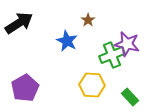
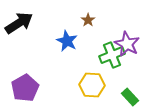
purple star: rotated 15 degrees clockwise
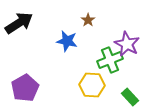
blue star: rotated 15 degrees counterclockwise
green cross: moved 2 px left, 5 px down
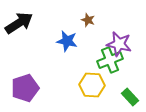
brown star: rotated 16 degrees counterclockwise
purple star: moved 8 px left; rotated 15 degrees counterclockwise
purple pentagon: rotated 12 degrees clockwise
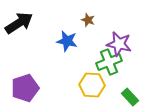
green cross: moved 1 px left, 2 px down
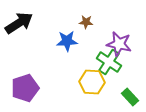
brown star: moved 2 px left, 2 px down; rotated 16 degrees counterclockwise
blue star: rotated 15 degrees counterclockwise
green cross: rotated 35 degrees counterclockwise
yellow hexagon: moved 3 px up
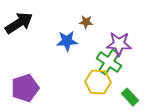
purple star: rotated 10 degrees counterclockwise
yellow hexagon: moved 6 px right
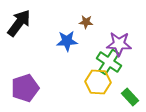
black arrow: rotated 20 degrees counterclockwise
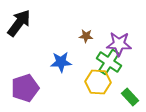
brown star: moved 14 px down
blue star: moved 6 px left, 21 px down
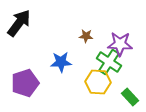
purple star: moved 1 px right
purple pentagon: moved 5 px up
